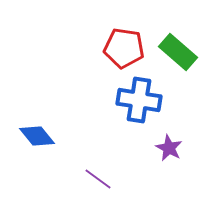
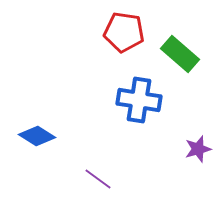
red pentagon: moved 16 px up
green rectangle: moved 2 px right, 2 px down
blue diamond: rotated 18 degrees counterclockwise
purple star: moved 29 px right, 1 px down; rotated 28 degrees clockwise
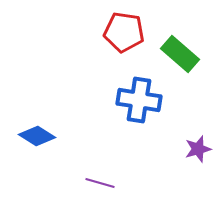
purple line: moved 2 px right, 4 px down; rotated 20 degrees counterclockwise
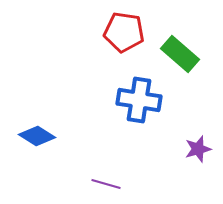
purple line: moved 6 px right, 1 px down
